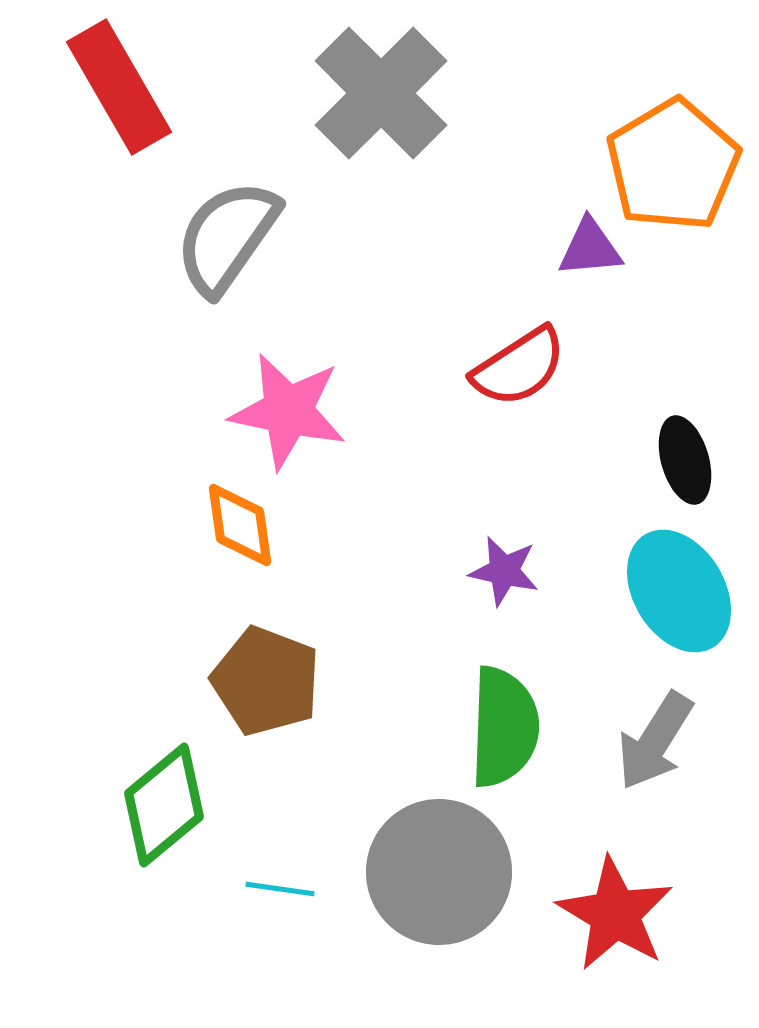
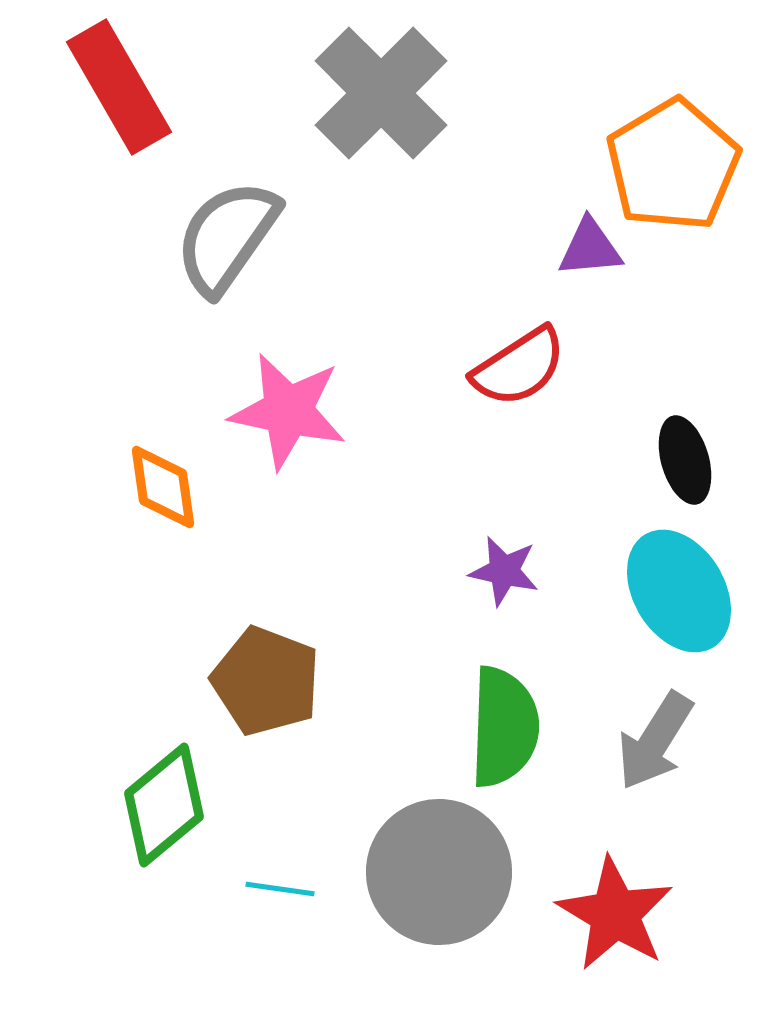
orange diamond: moved 77 px left, 38 px up
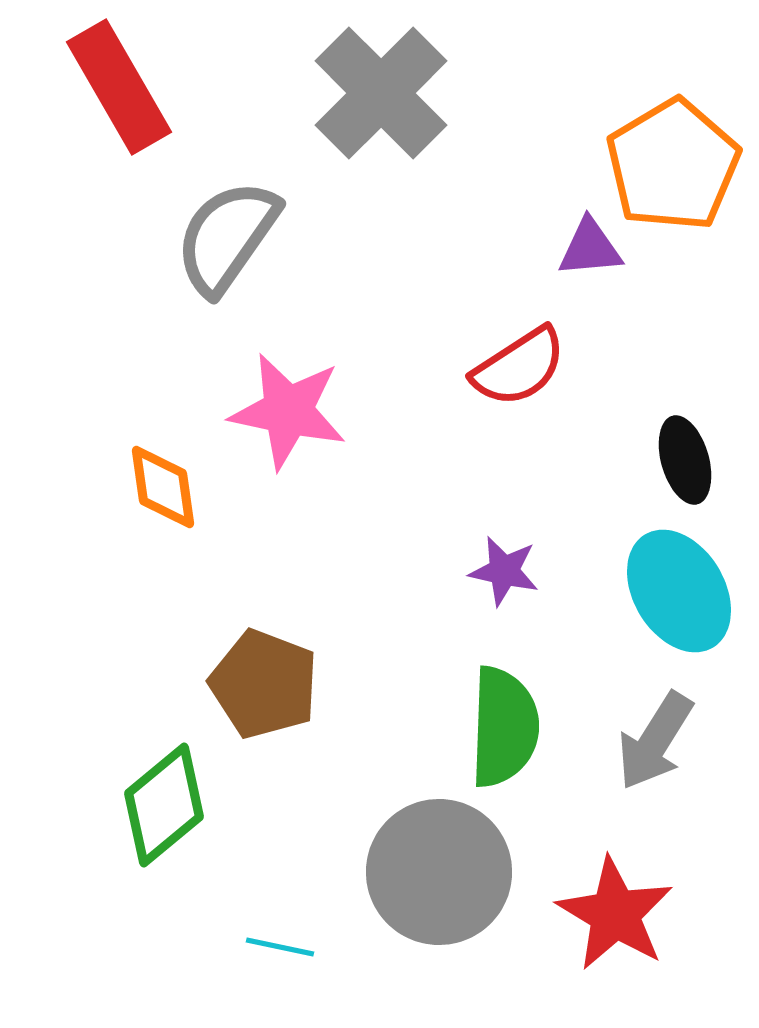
brown pentagon: moved 2 px left, 3 px down
cyan line: moved 58 px down; rotated 4 degrees clockwise
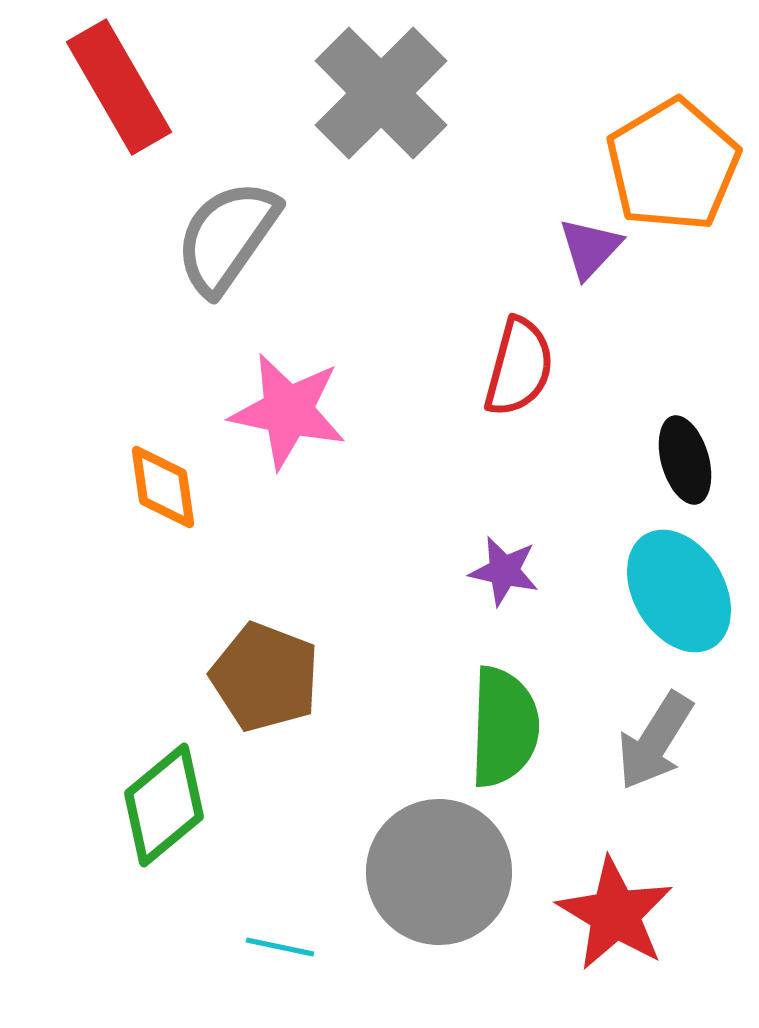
purple triangle: rotated 42 degrees counterclockwise
red semicircle: rotated 42 degrees counterclockwise
brown pentagon: moved 1 px right, 7 px up
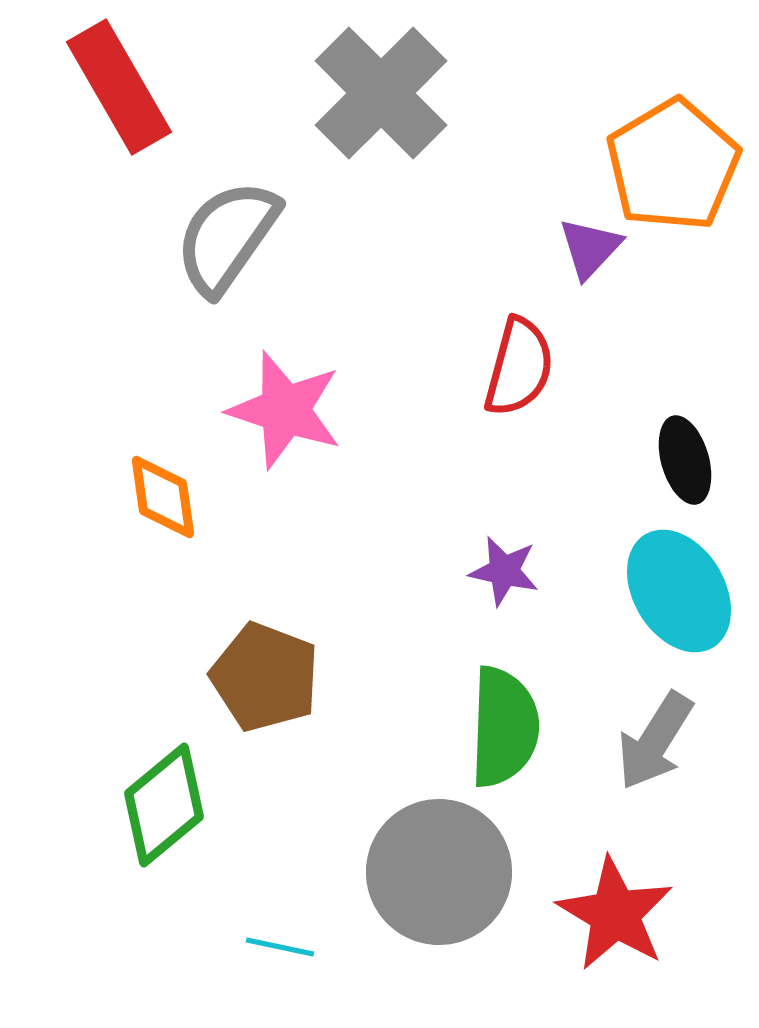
pink star: moved 3 px left, 1 px up; rotated 6 degrees clockwise
orange diamond: moved 10 px down
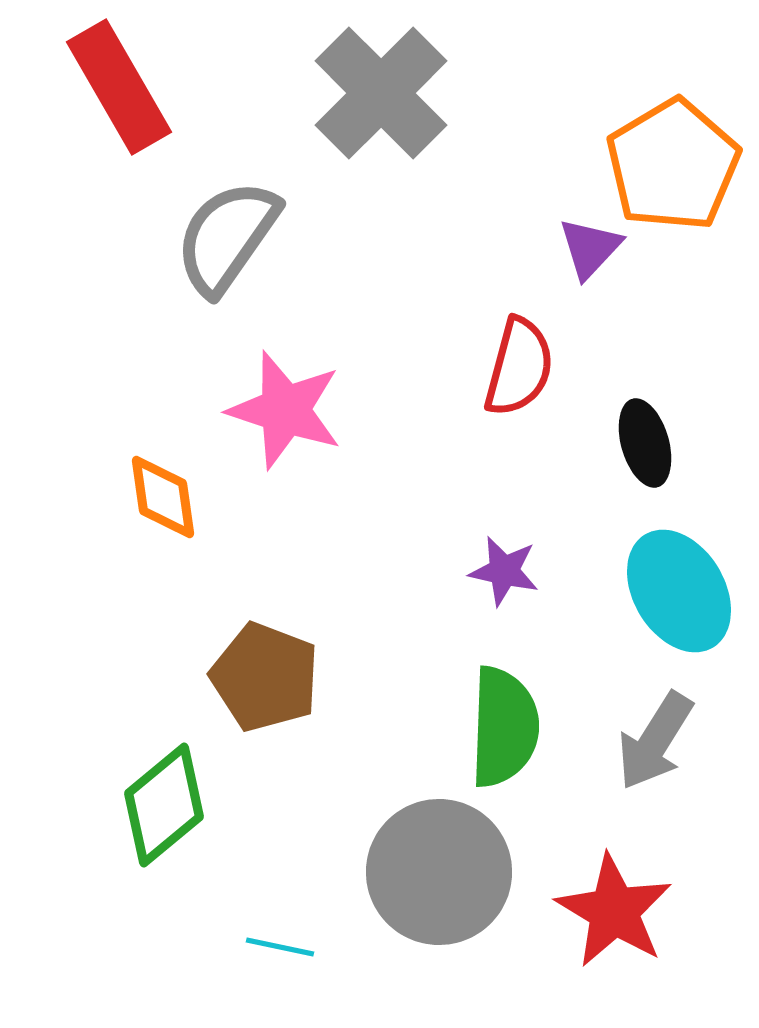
black ellipse: moved 40 px left, 17 px up
red star: moved 1 px left, 3 px up
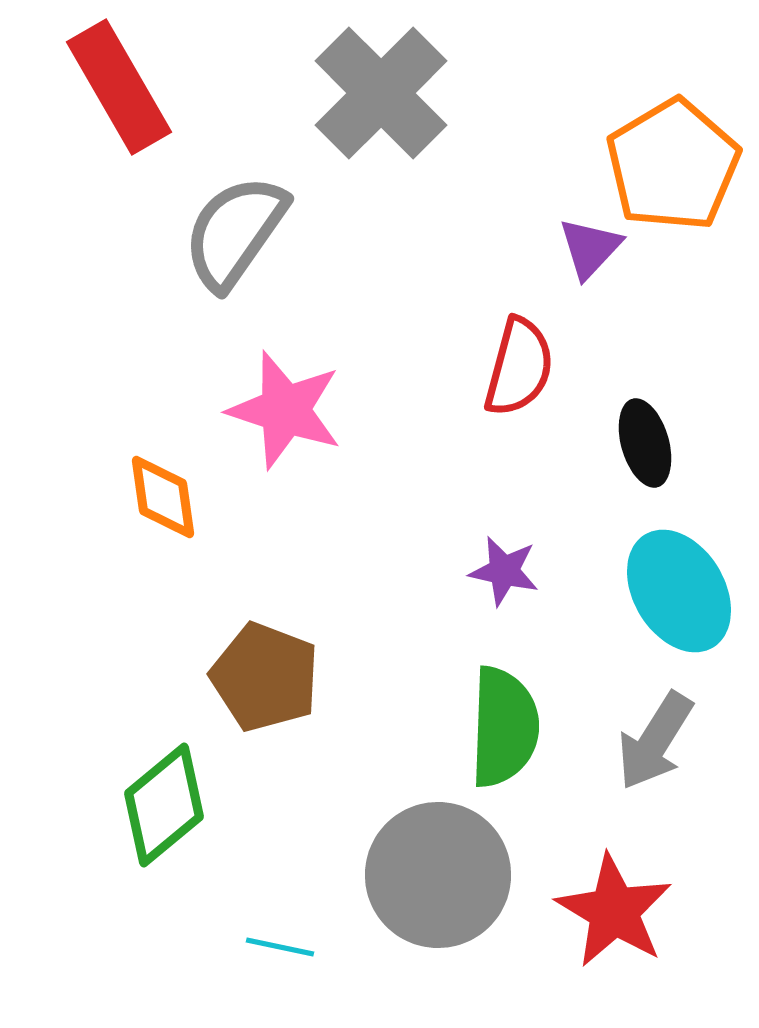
gray semicircle: moved 8 px right, 5 px up
gray circle: moved 1 px left, 3 px down
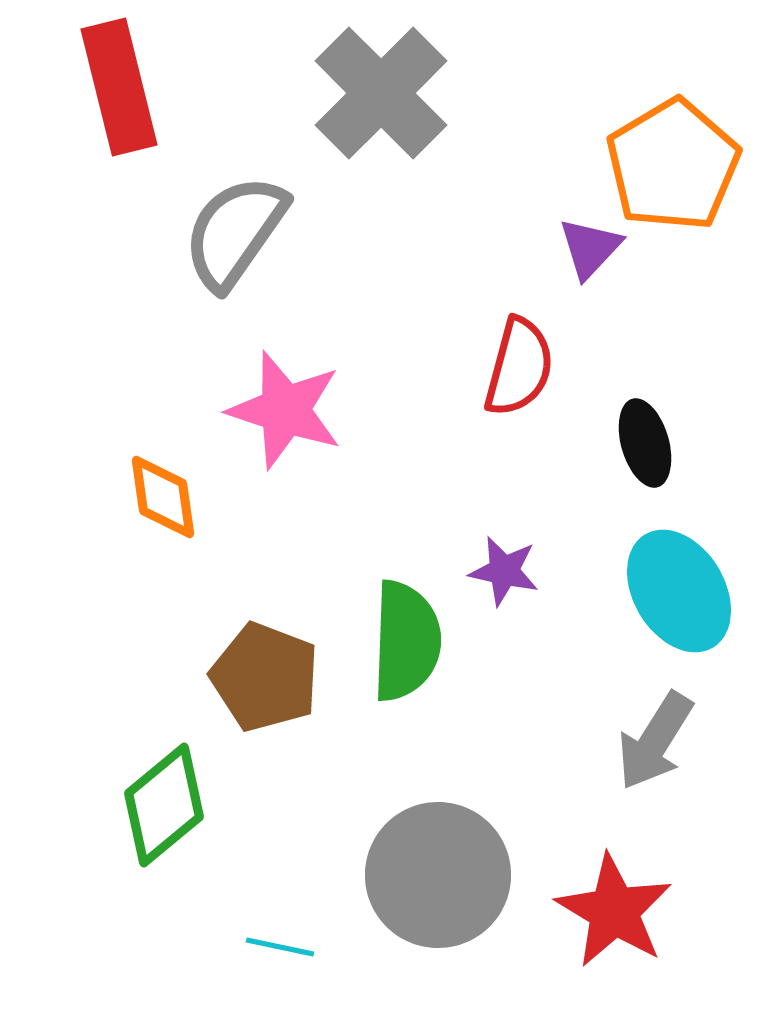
red rectangle: rotated 16 degrees clockwise
green semicircle: moved 98 px left, 86 px up
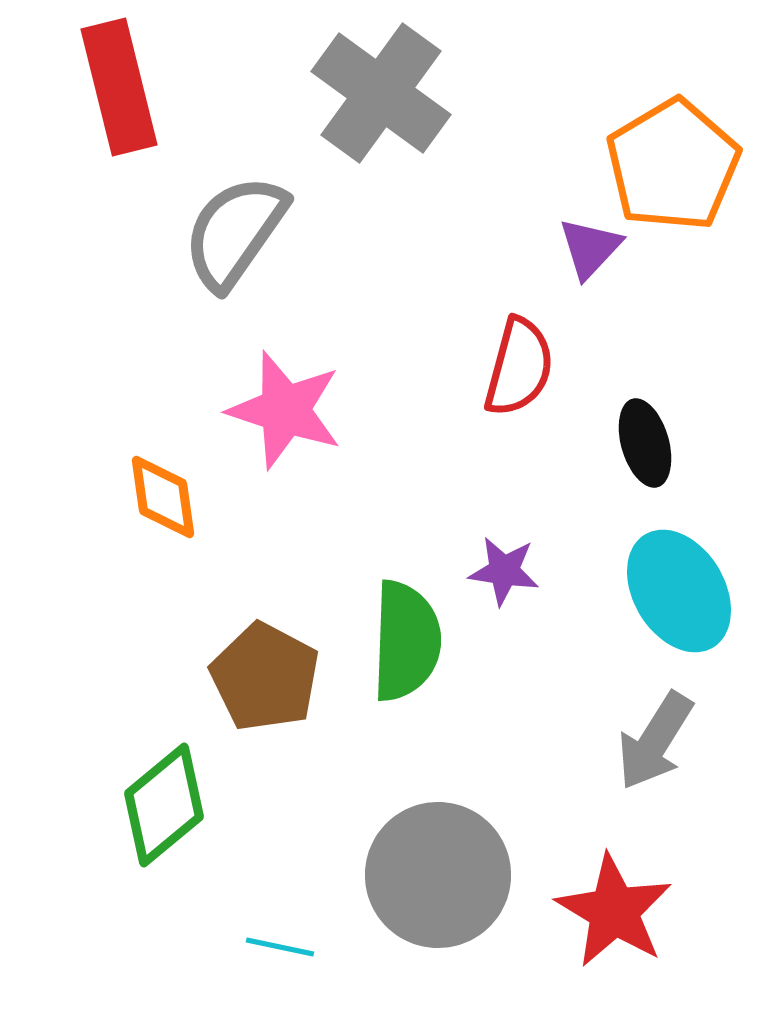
gray cross: rotated 9 degrees counterclockwise
purple star: rotated 4 degrees counterclockwise
brown pentagon: rotated 7 degrees clockwise
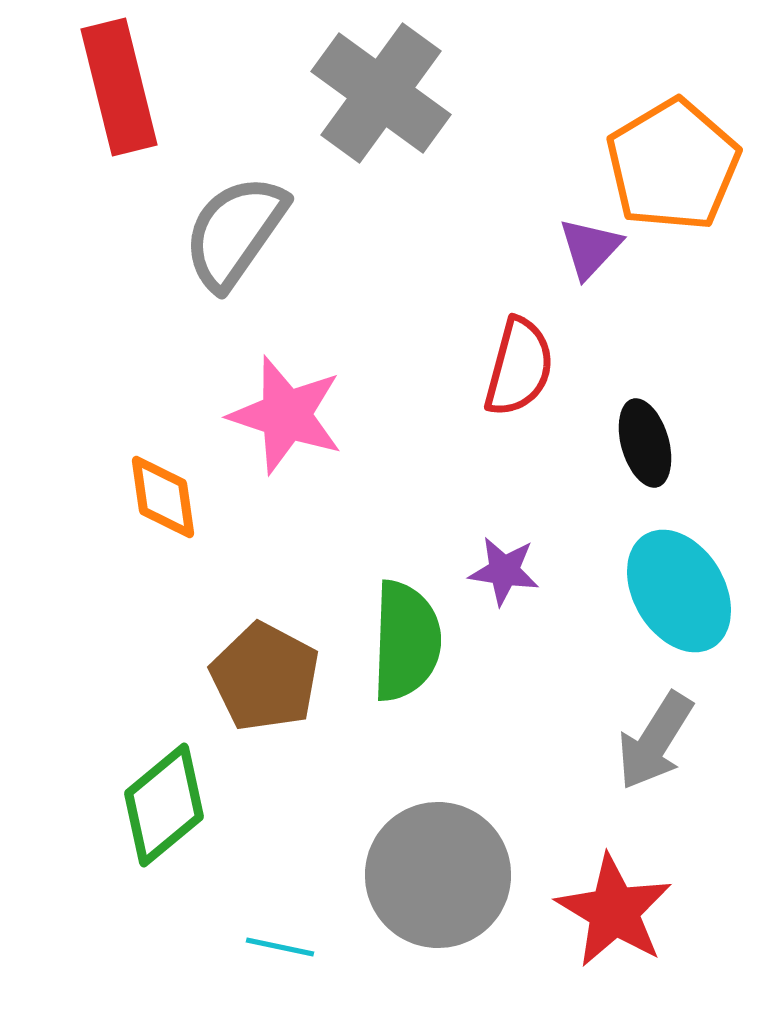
pink star: moved 1 px right, 5 px down
